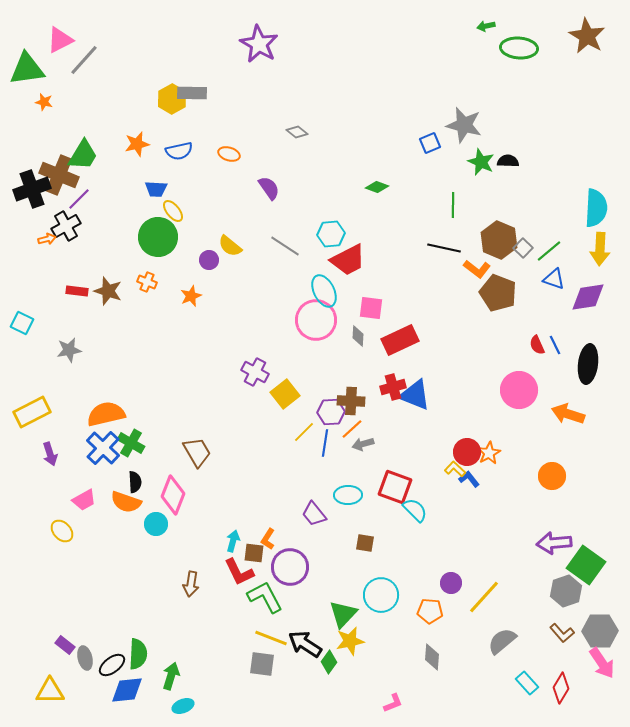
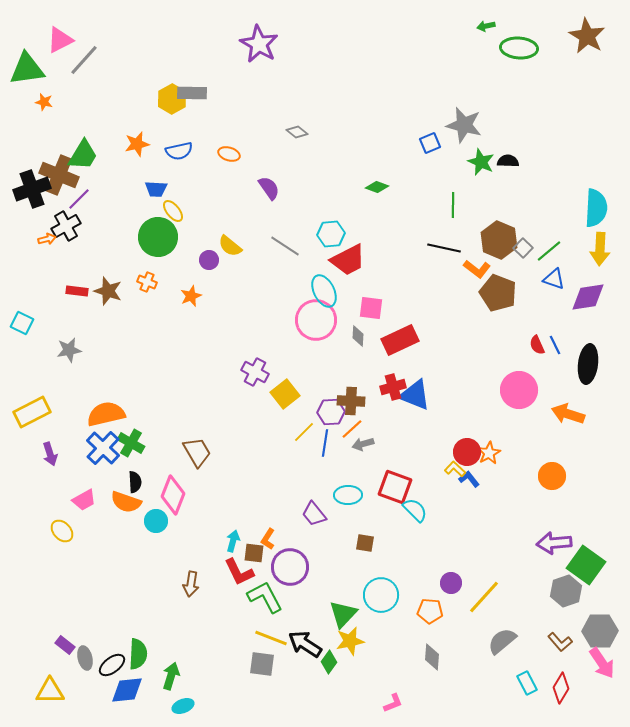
cyan circle at (156, 524): moved 3 px up
brown L-shape at (562, 633): moved 2 px left, 9 px down
cyan rectangle at (527, 683): rotated 15 degrees clockwise
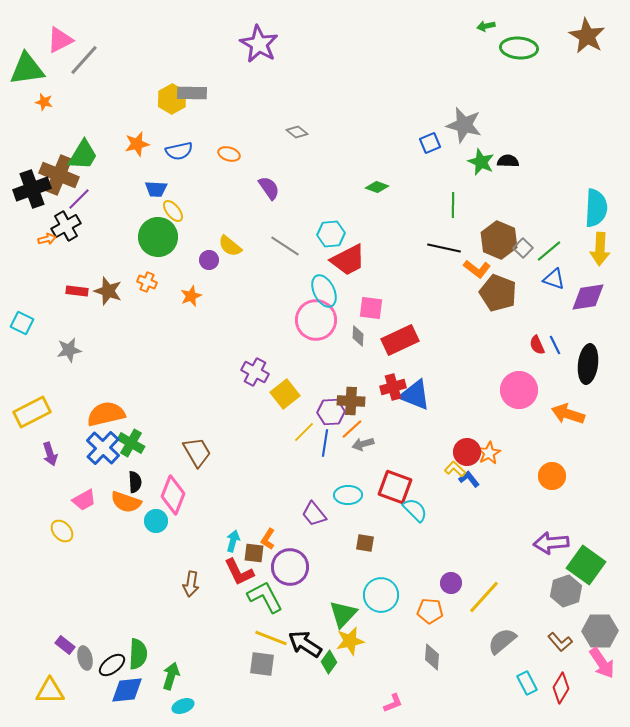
purple arrow at (554, 543): moved 3 px left
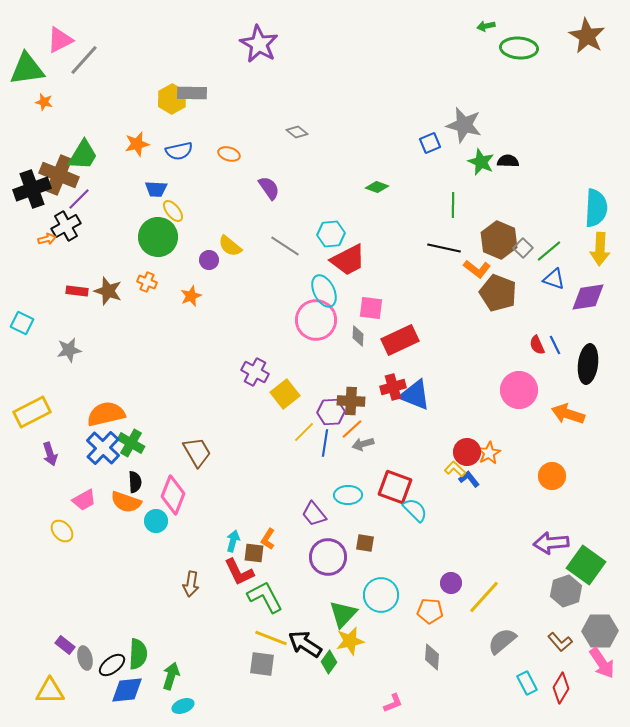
purple circle at (290, 567): moved 38 px right, 10 px up
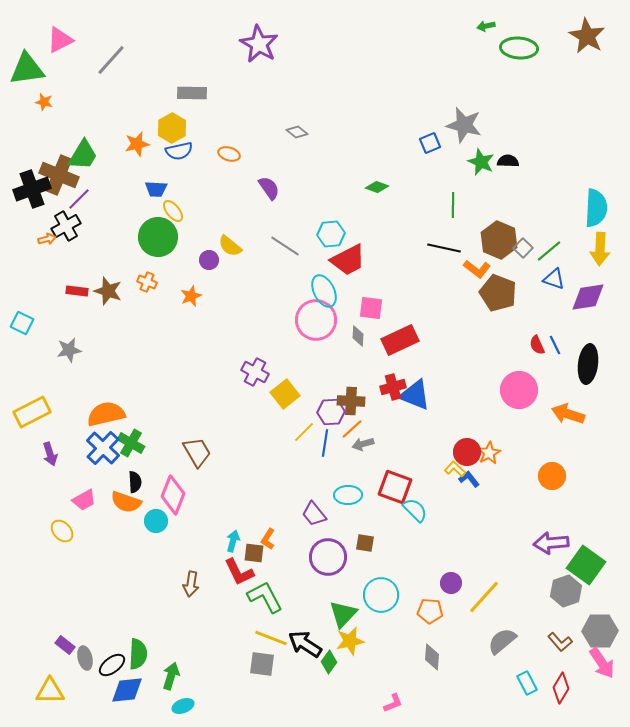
gray line at (84, 60): moved 27 px right
yellow hexagon at (172, 99): moved 29 px down
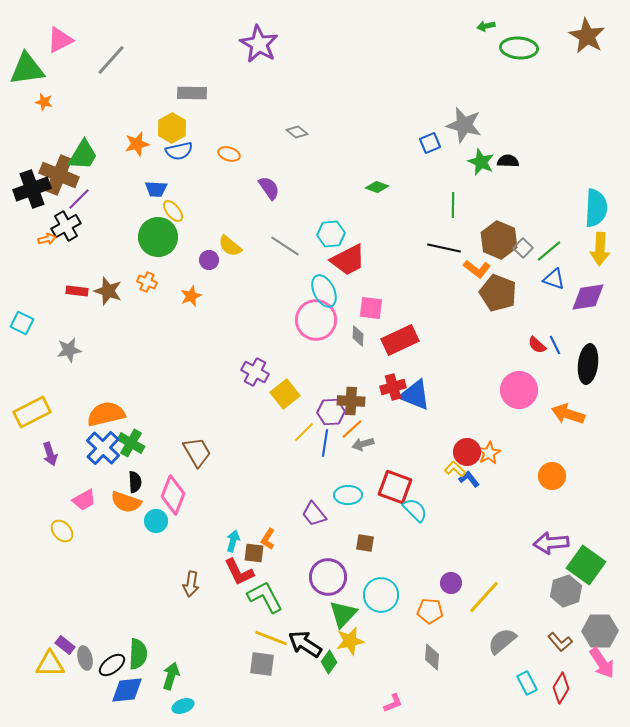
red semicircle at (537, 345): rotated 24 degrees counterclockwise
purple circle at (328, 557): moved 20 px down
yellow triangle at (50, 691): moved 27 px up
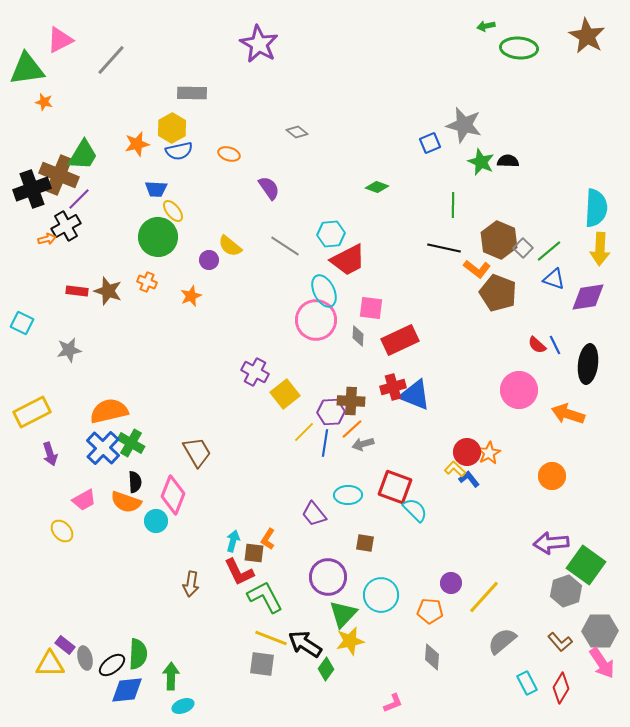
orange semicircle at (106, 414): moved 3 px right, 3 px up
green diamond at (329, 662): moved 3 px left, 7 px down
green arrow at (171, 676): rotated 16 degrees counterclockwise
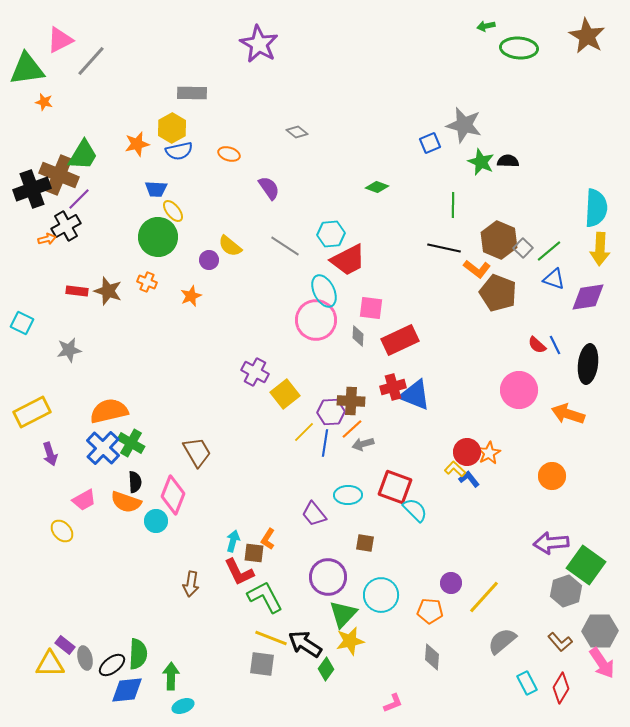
gray line at (111, 60): moved 20 px left, 1 px down
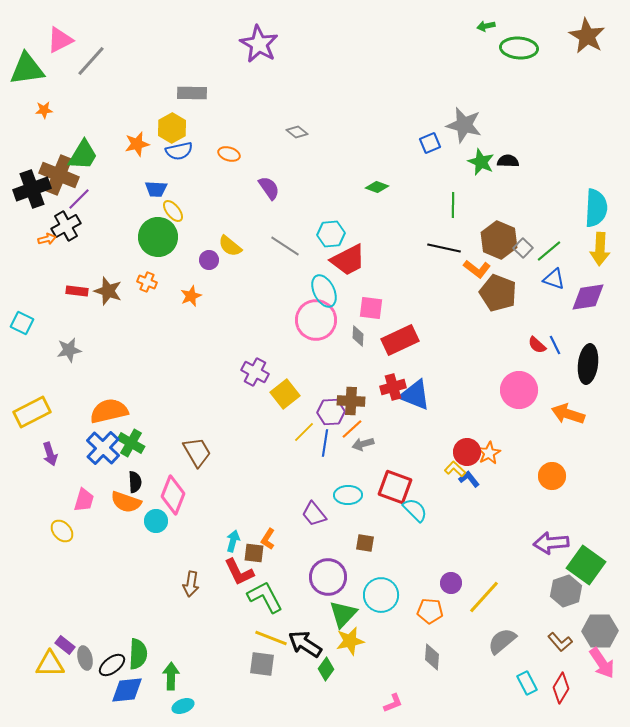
orange star at (44, 102): moved 8 px down; rotated 18 degrees counterclockwise
pink trapezoid at (84, 500): rotated 45 degrees counterclockwise
